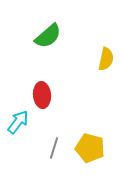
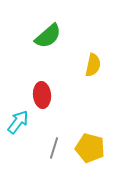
yellow semicircle: moved 13 px left, 6 px down
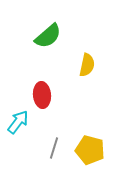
yellow semicircle: moved 6 px left
yellow pentagon: moved 2 px down
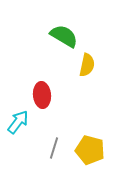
green semicircle: moved 16 px right; rotated 108 degrees counterclockwise
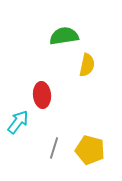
green semicircle: rotated 40 degrees counterclockwise
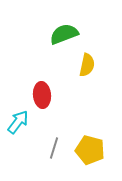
green semicircle: moved 2 px up; rotated 12 degrees counterclockwise
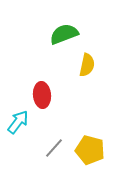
gray line: rotated 25 degrees clockwise
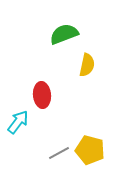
gray line: moved 5 px right, 5 px down; rotated 20 degrees clockwise
